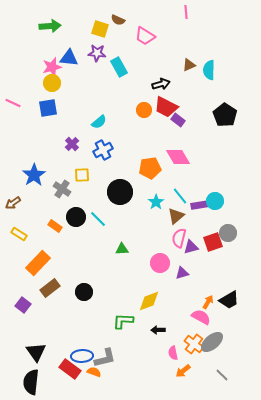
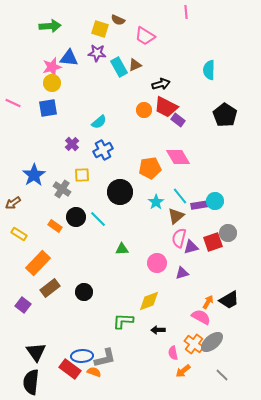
brown triangle at (189, 65): moved 54 px left
pink circle at (160, 263): moved 3 px left
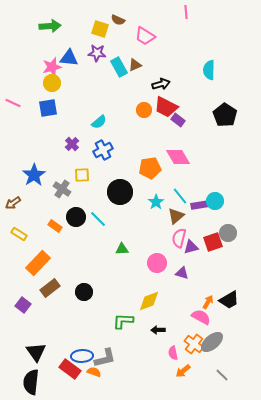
purple triangle at (182, 273): rotated 32 degrees clockwise
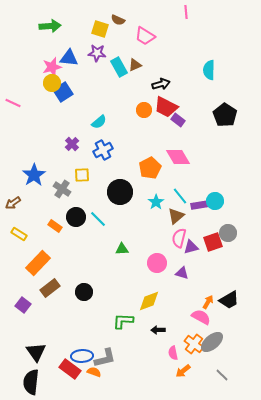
blue square at (48, 108): moved 15 px right, 16 px up; rotated 24 degrees counterclockwise
orange pentagon at (150, 168): rotated 20 degrees counterclockwise
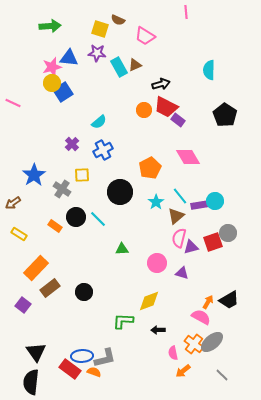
pink diamond at (178, 157): moved 10 px right
orange rectangle at (38, 263): moved 2 px left, 5 px down
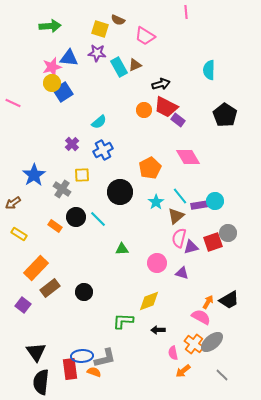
red rectangle at (70, 369): rotated 45 degrees clockwise
black semicircle at (31, 382): moved 10 px right
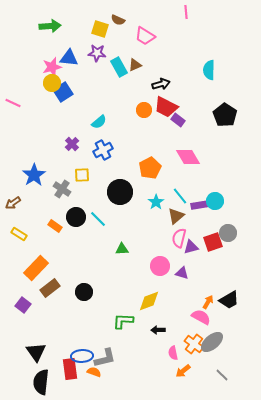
pink circle at (157, 263): moved 3 px right, 3 px down
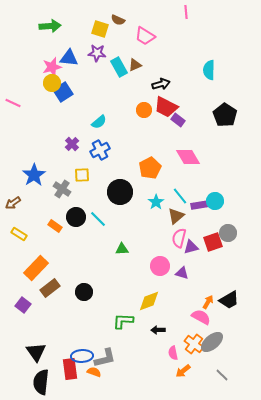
blue cross at (103, 150): moved 3 px left
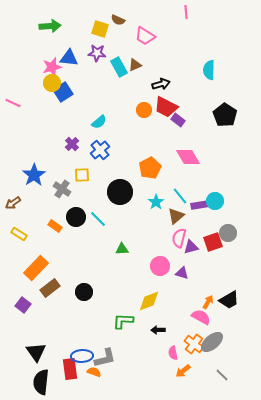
blue cross at (100, 150): rotated 12 degrees counterclockwise
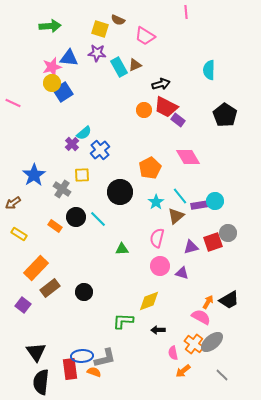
cyan semicircle at (99, 122): moved 15 px left, 11 px down
pink semicircle at (179, 238): moved 22 px left
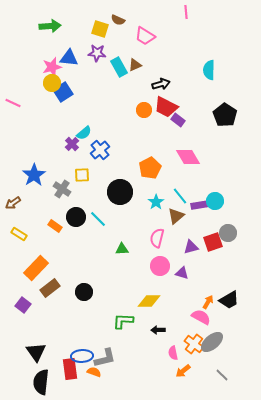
yellow diamond at (149, 301): rotated 20 degrees clockwise
